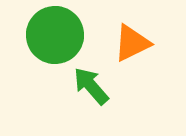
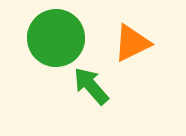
green circle: moved 1 px right, 3 px down
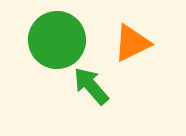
green circle: moved 1 px right, 2 px down
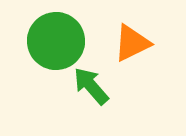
green circle: moved 1 px left, 1 px down
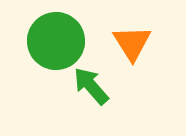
orange triangle: rotated 36 degrees counterclockwise
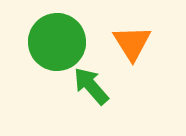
green circle: moved 1 px right, 1 px down
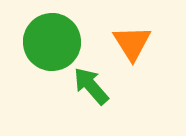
green circle: moved 5 px left
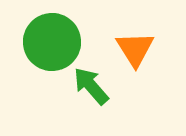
orange triangle: moved 3 px right, 6 px down
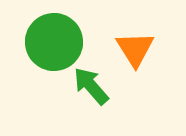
green circle: moved 2 px right
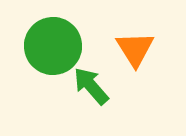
green circle: moved 1 px left, 4 px down
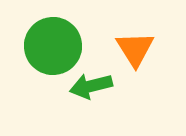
green arrow: rotated 63 degrees counterclockwise
